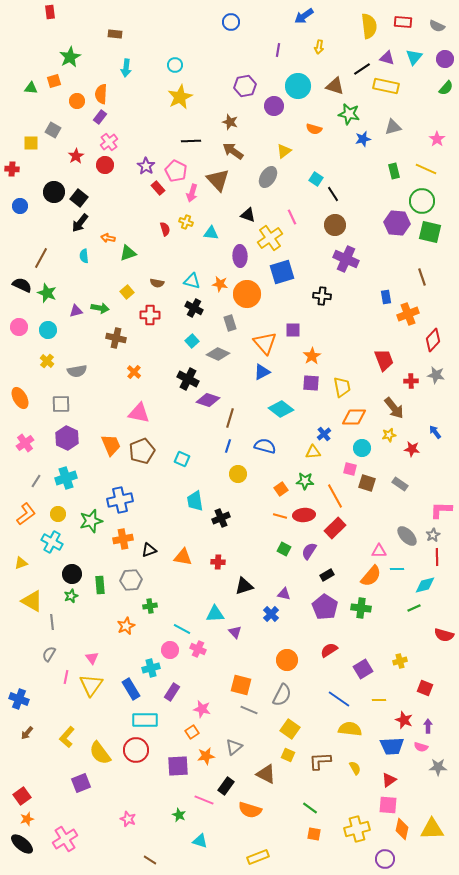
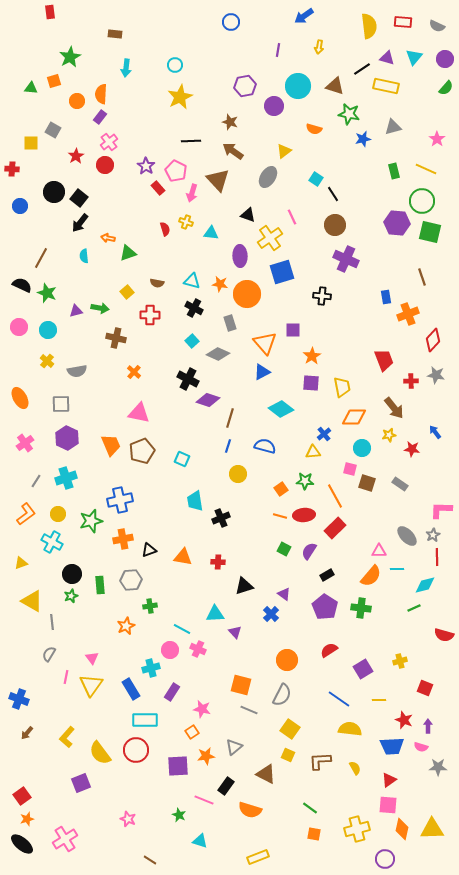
purple triangle at (284, 594): rotated 24 degrees clockwise
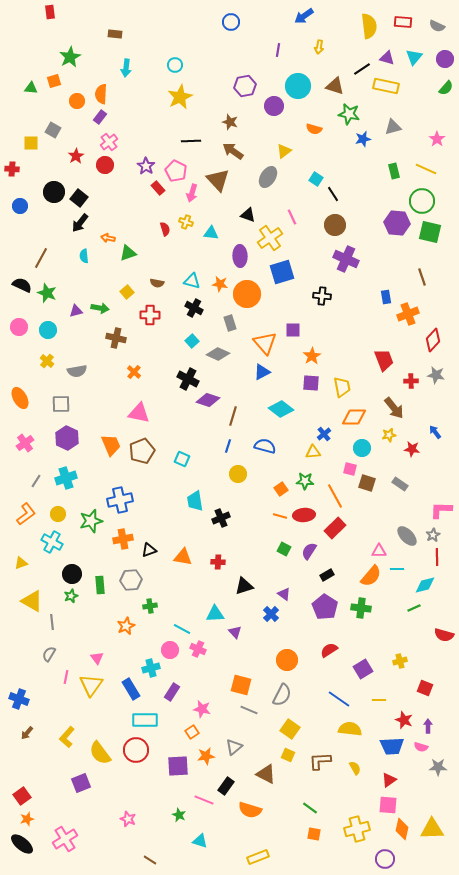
brown line at (230, 418): moved 3 px right, 2 px up
pink triangle at (92, 658): moved 5 px right
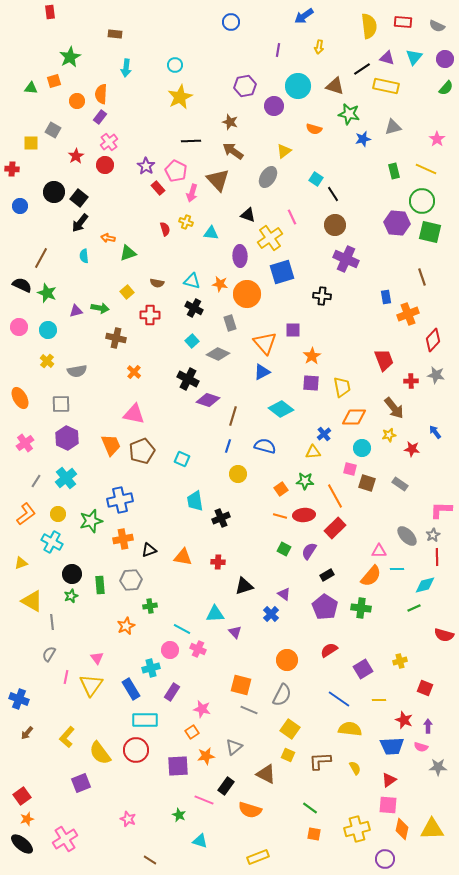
pink triangle at (139, 413): moved 5 px left, 1 px down
cyan cross at (66, 478): rotated 20 degrees counterclockwise
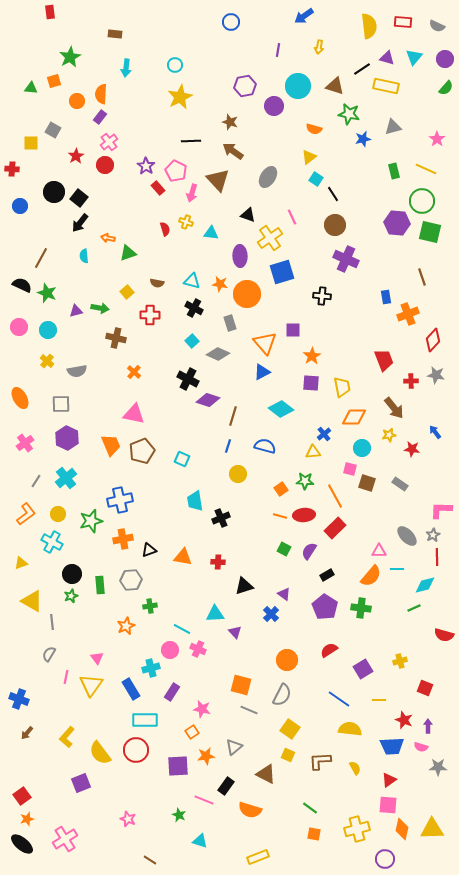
yellow triangle at (284, 151): moved 25 px right, 6 px down
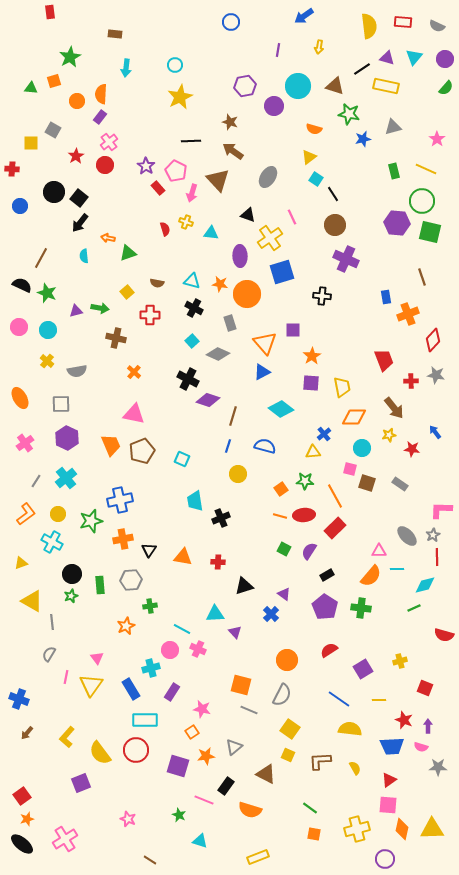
black triangle at (149, 550): rotated 35 degrees counterclockwise
purple square at (178, 766): rotated 20 degrees clockwise
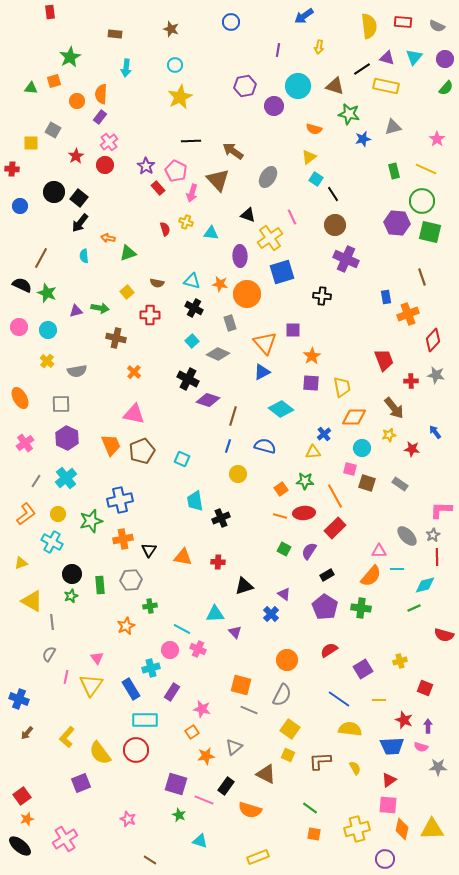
brown star at (230, 122): moved 59 px left, 93 px up
red ellipse at (304, 515): moved 2 px up
purple square at (178, 766): moved 2 px left, 18 px down
black ellipse at (22, 844): moved 2 px left, 2 px down
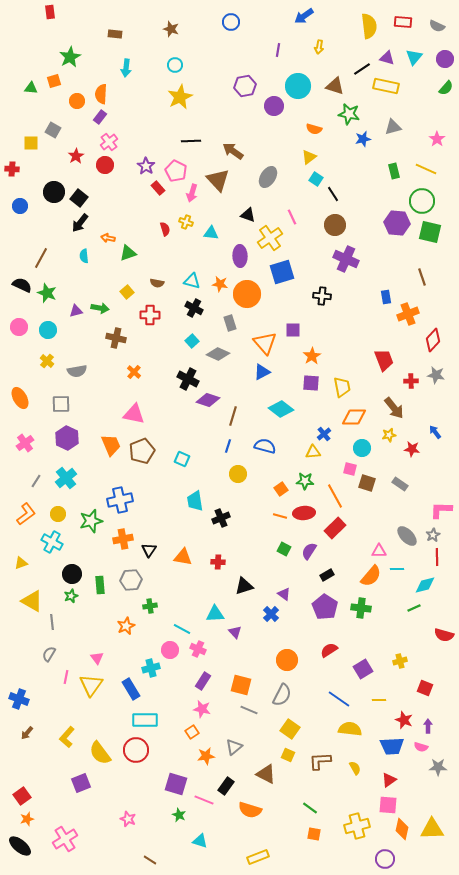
purple rectangle at (172, 692): moved 31 px right, 11 px up
yellow cross at (357, 829): moved 3 px up
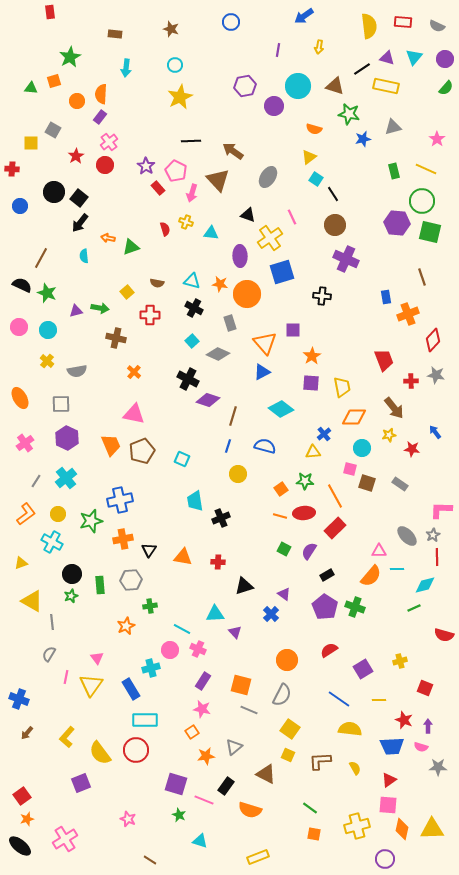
green triangle at (128, 253): moved 3 px right, 6 px up
green cross at (361, 608): moved 6 px left, 1 px up; rotated 12 degrees clockwise
